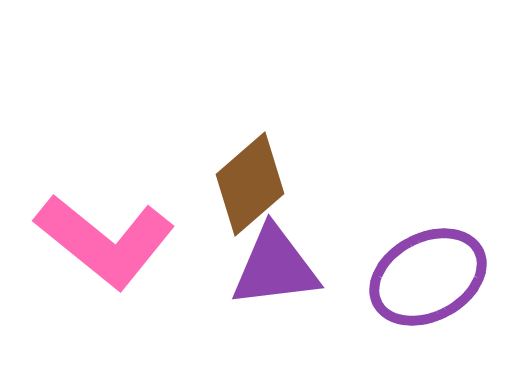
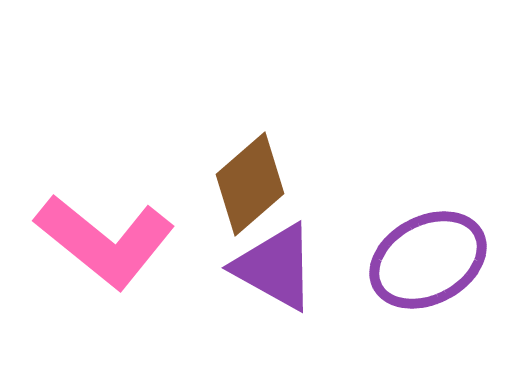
purple triangle: rotated 36 degrees clockwise
purple ellipse: moved 17 px up
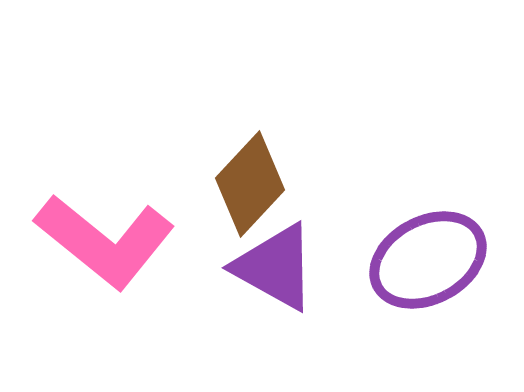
brown diamond: rotated 6 degrees counterclockwise
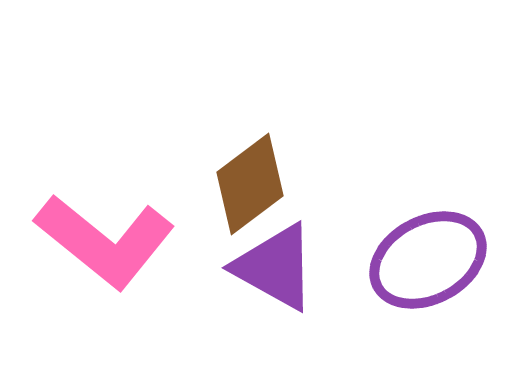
brown diamond: rotated 10 degrees clockwise
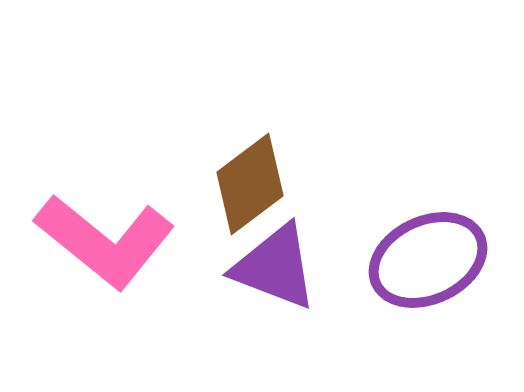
purple ellipse: rotated 3 degrees clockwise
purple triangle: rotated 8 degrees counterclockwise
